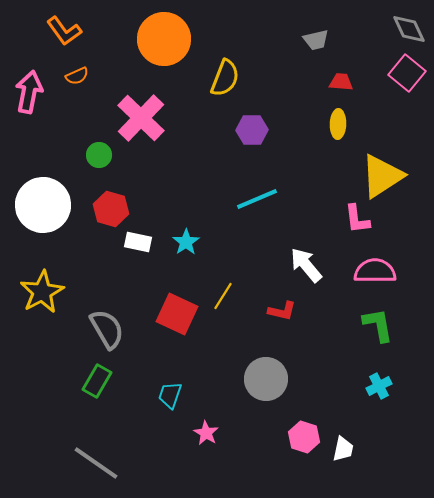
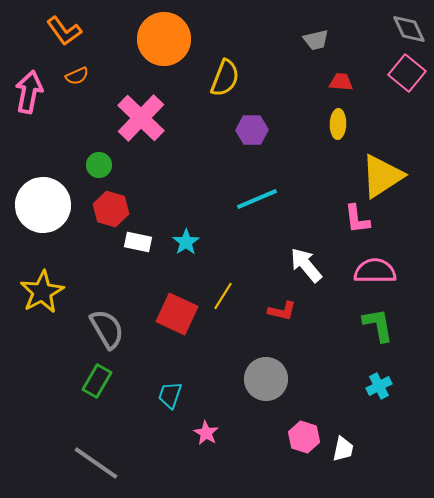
green circle: moved 10 px down
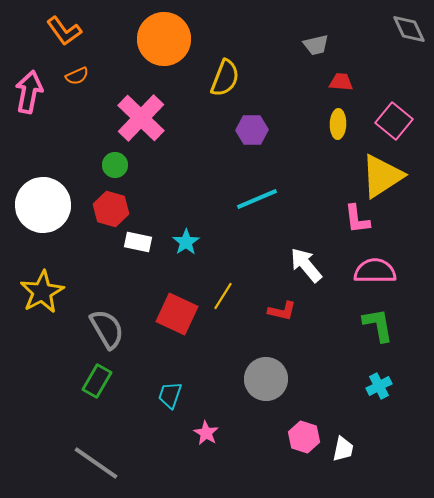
gray trapezoid: moved 5 px down
pink square: moved 13 px left, 48 px down
green circle: moved 16 px right
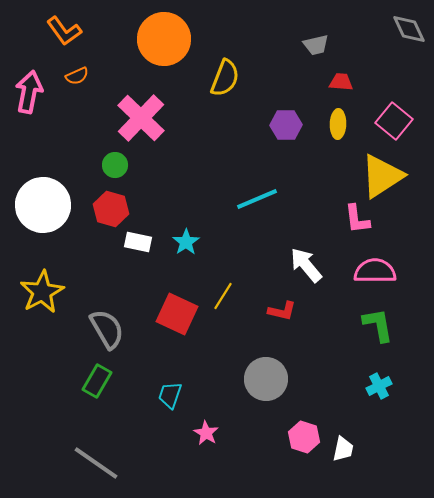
purple hexagon: moved 34 px right, 5 px up
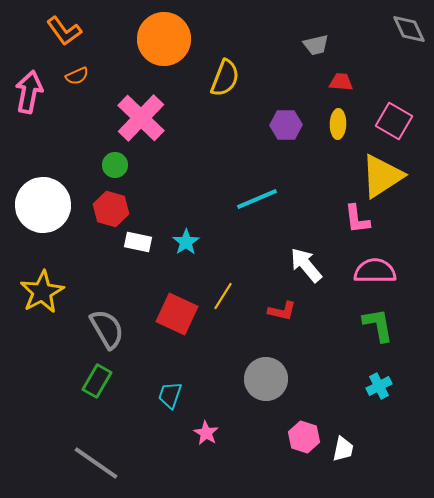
pink square: rotated 9 degrees counterclockwise
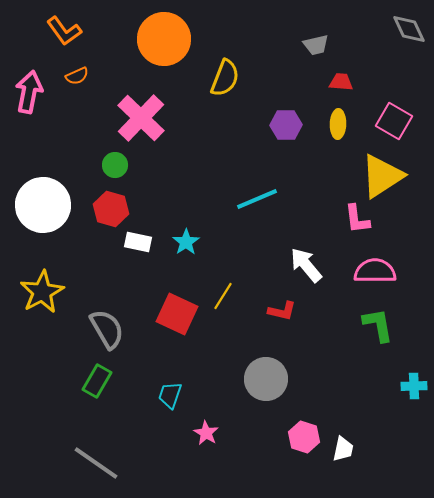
cyan cross: moved 35 px right; rotated 25 degrees clockwise
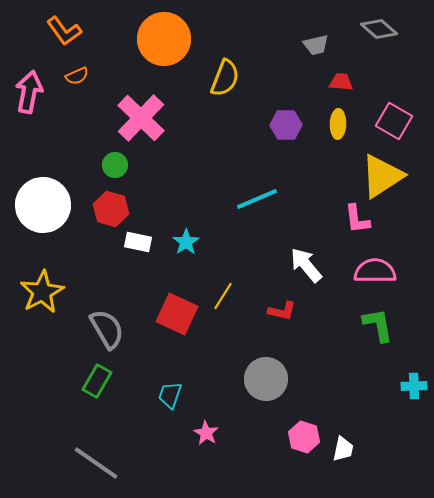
gray diamond: moved 30 px left; rotated 24 degrees counterclockwise
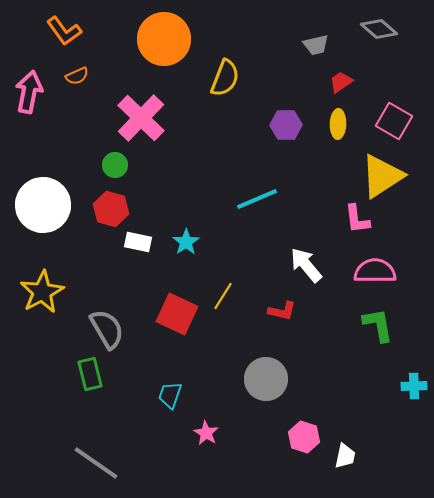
red trapezoid: rotated 40 degrees counterclockwise
green rectangle: moved 7 px left, 7 px up; rotated 44 degrees counterclockwise
white trapezoid: moved 2 px right, 7 px down
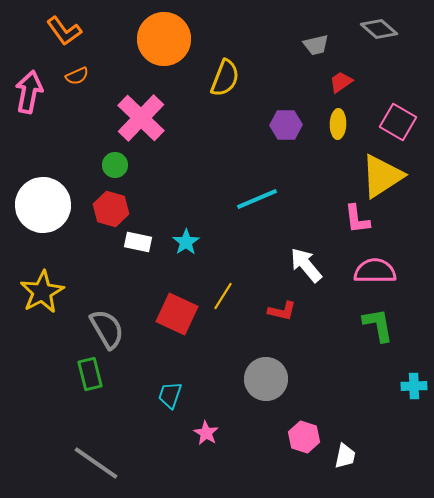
pink square: moved 4 px right, 1 px down
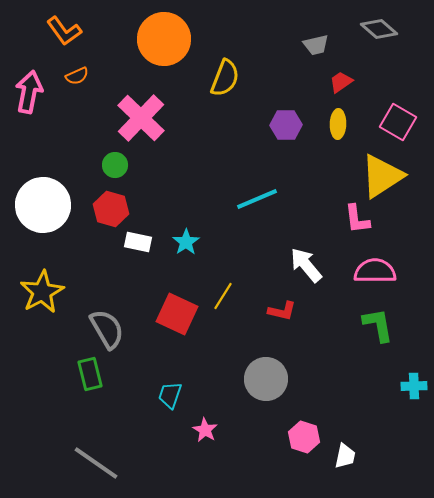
pink star: moved 1 px left, 3 px up
